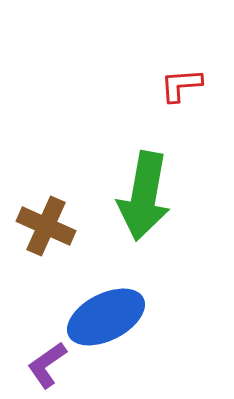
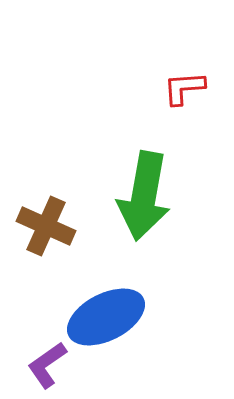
red L-shape: moved 3 px right, 3 px down
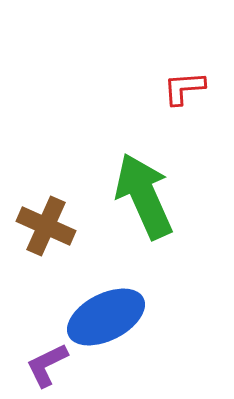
green arrow: rotated 146 degrees clockwise
purple L-shape: rotated 9 degrees clockwise
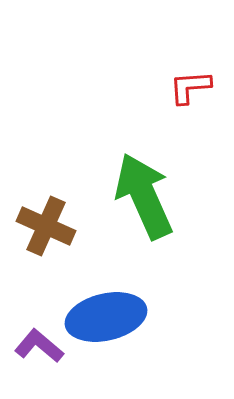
red L-shape: moved 6 px right, 1 px up
blue ellipse: rotated 14 degrees clockwise
purple L-shape: moved 8 px left, 19 px up; rotated 66 degrees clockwise
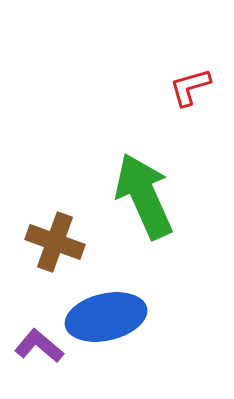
red L-shape: rotated 12 degrees counterclockwise
brown cross: moved 9 px right, 16 px down; rotated 4 degrees counterclockwise
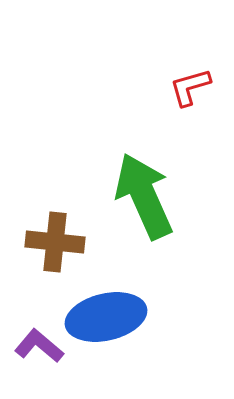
brown cross: rotated 14 degrees counterclockwise
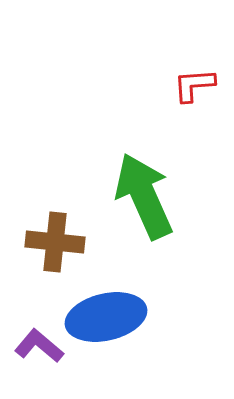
red L-shape: moved 4 px right, 2 px up; rotated 12 degrees clockwise
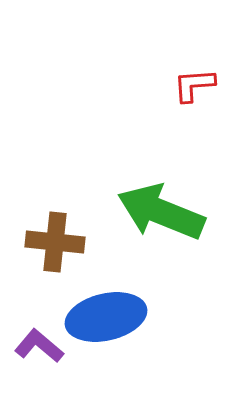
green arrow: moved 17 px right, 16 px down; rotated 44 degrees counterclockwise
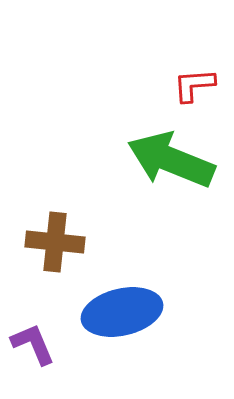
green arrow: moved 10 px right, 52 px up
blue ellipse: moved 16 px right, 5 px up
purple L-shape: moved 6 px left, 2 px up; rotated 27 degrees clockwise
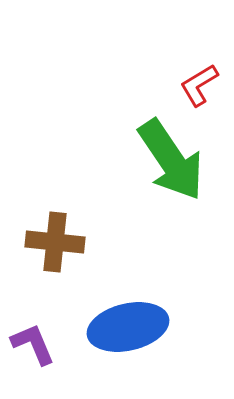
red L-shape: moved 5 px right; rotated 27 degrees counterclockwise
green arrow: rotated 146 degrees counterclockwise
blue ellipse: moved 6 px right, 15 px down
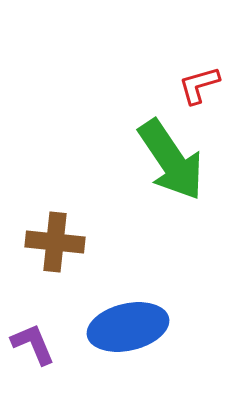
red L-shape: rotated 15 degrees clockwise
